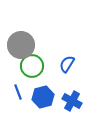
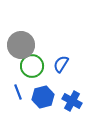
blue semicircle: moved 6 px left
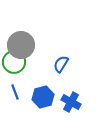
green circle: moved 18 px left, 4 px up
blue line: moved 3 px left
blue cross: moved 1 px left, 1 px down
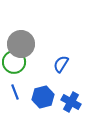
gray circle: moved 1 px up
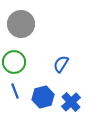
gray circle: moved 20 px up
blue line: moved 1 px up
blue cross: rotated 18 degrees clockwise
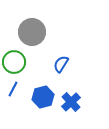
gray circle: moved 11 px right, 8 px down
blue line: moved 2 px left, 2 px up; rotated 49 degrees clockwise
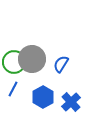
gray circle: moved 27 px down
blue hexagon: rotated 15 degrees counterclockwise
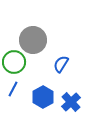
gray circle: moved 1 px right, 19 px up
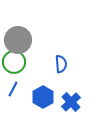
gray circle: moved 15 px left
blue semicircle: rotated 144 degrees clockwise
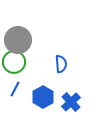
blue line: moved 2 px right
